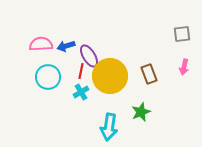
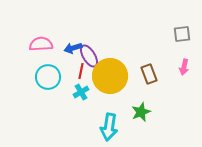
blue arrow: moved 7 px right, 2 px down
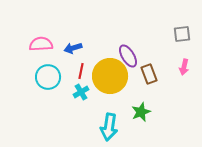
purple ellipse: moved 39 px right
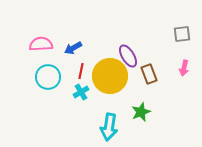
blue arrow: rotated 12 degrees counterclockwise
pink arrow: moved 1 px down
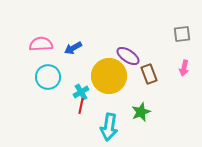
purple ellipse: rotated 25 degrees counterclockwise
red line: moved 35 px down
yellow circle: moved 1 px left
